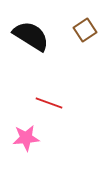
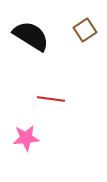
red line: moved 2 px right, 4 px up; rotated 12 degrees counterclockwise
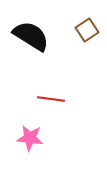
brown square: moved 2 px right
pink star: moved 4 px right; rotated 12 degrees clockwise
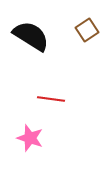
pink star: rotated 12 degrees clockwise
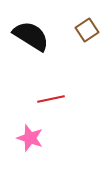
red line: rotated 20 degrees counterclockwise
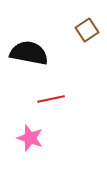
black semicircle: moved 2 px left, 17 px down; rotated 21 degrees counterclockwise
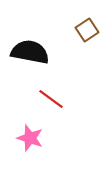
black semicircle: moved 1 px right, 1 px up
red line: rotated 48 degrees clockwise
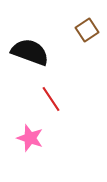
black semicircle: rotated 9 degrees clockwise
red line: rotated 20 degrees clockwise
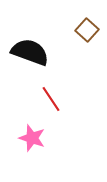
brown square: rotated 15 degrees counterclockwise
pink star: moved 2 px right
